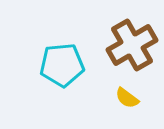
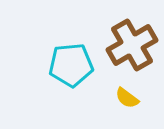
cyan pentagon: moved 9 px right
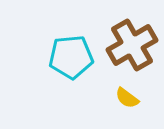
cyan pentagon: moved 8 px up
